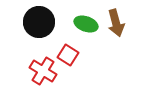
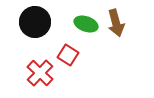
black circle: moved 4 px left
red cross: moved 3 px left, 2 px down; rotated 12 degrees clockwise
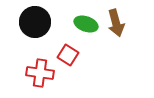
red cross: rotated 36 degrees counterclockwise
